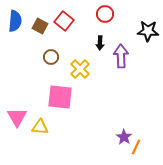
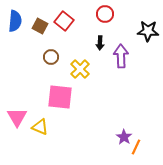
yellow triangle: rotated 18 degrees clockwise
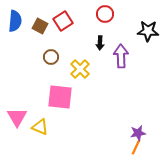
red square: moved 1 px left; rotated 18 degrees clockwise
purple star: moved 14 px right, 4 px up; rotated 28 degrees clockwise
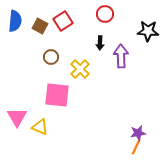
pink square: moved 3 px left, 2 px up
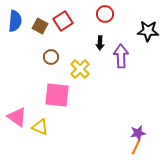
pink triangle: rotated 25 degrees counterclockwise
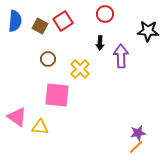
brown circle: moved 3 px left, 2 px down
yellow triangle: rotated 18 degrees counterclockwise
orange line: rotated 21 degrees clockwise
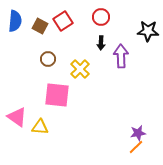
red circle: moved 4 px left, 3 px down
black arrow: moved 1 px right
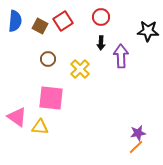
pink square: moved 6 px left, 3 px down
